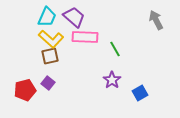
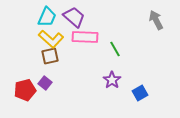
purple square: moved 3 px left
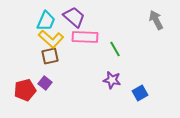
cyan trapezoid: moved 1 px left, 4 px down
purple star: rotated 24 degrees counterclockwise
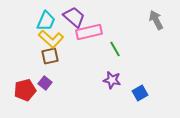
pink rectangle: moved 4 px right, 5 px up; rotated 15 degrees counterclockwise
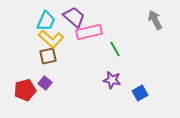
gray arrow: moved 1 px left
brown square: moved 2 px left
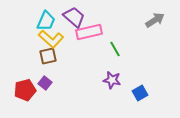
gray arrow: rotated 84 degrees clockwise
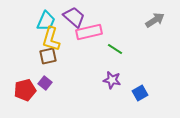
yellow L-shape: rotated 65 degrees clockwise
green line: rotated 28 degrees counterclockwise
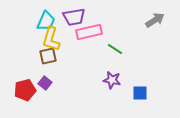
purple trapezoid: rotated 130 degrees clockwise
blue square: rotated 28 degrees clockwise
